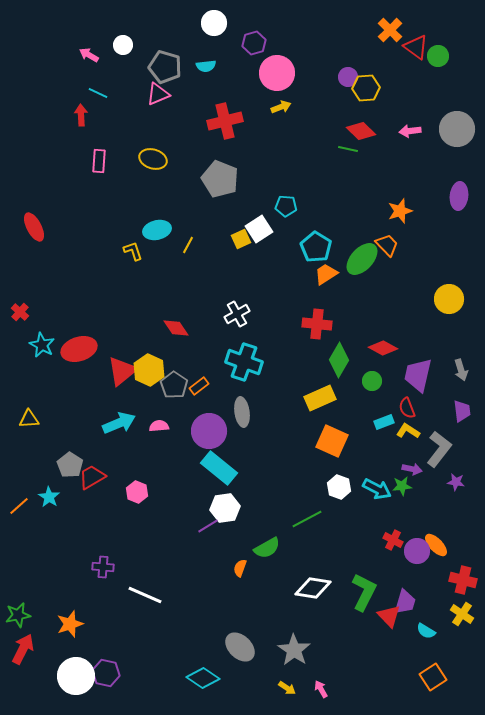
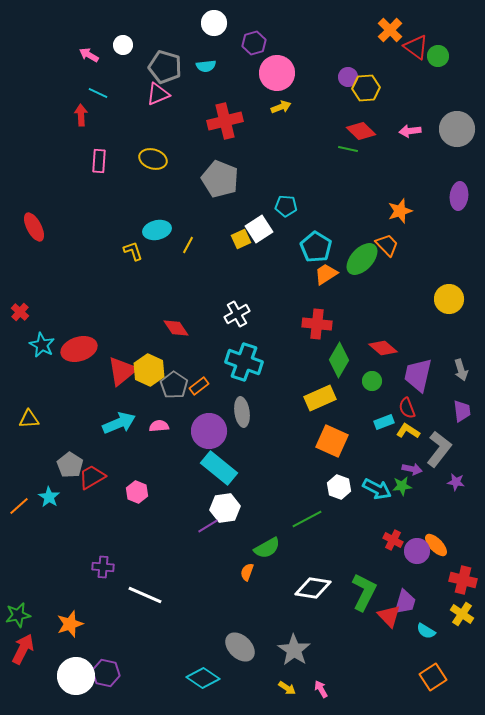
red diamond at (383, 348): rotated 12 degrees clockwise
orange semicircle at (240, 568): moved 7 px right, 4 px down
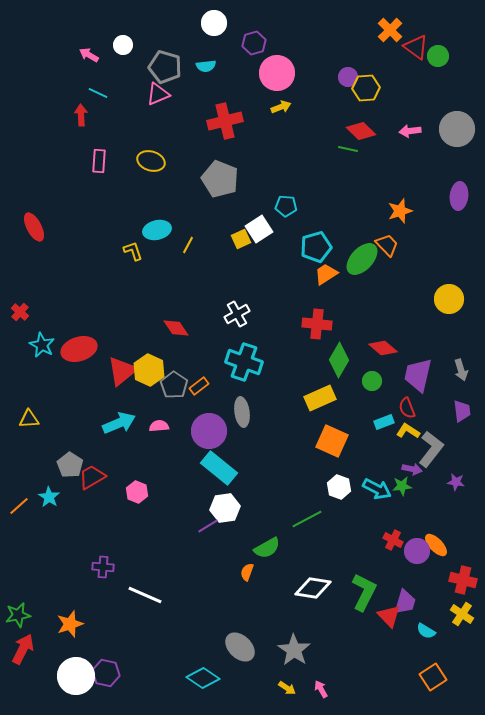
yellow ellipse at (153, 159): moved 2 px left, 2 px down
cyan pentagon at (316, 247): rotated 24 degrees clockwise
gray L-shape at (439, 449): moved 8 px left
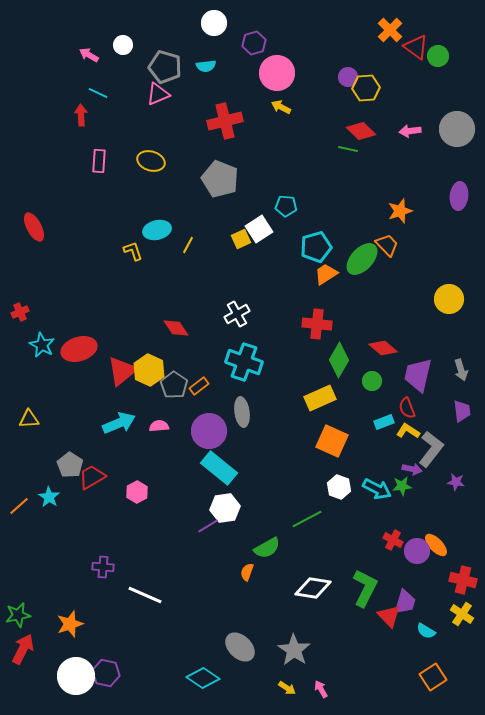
yellow arrow at (281, 107): rotated 132 degrees counterclockwise
red cross at (20, 312): rotated 24 degrees clockwise
pink hexagon at (137, 492): rotated 10 degrees clockwise
green L-shape at (364, 592): moved 1 px right, 4 px up
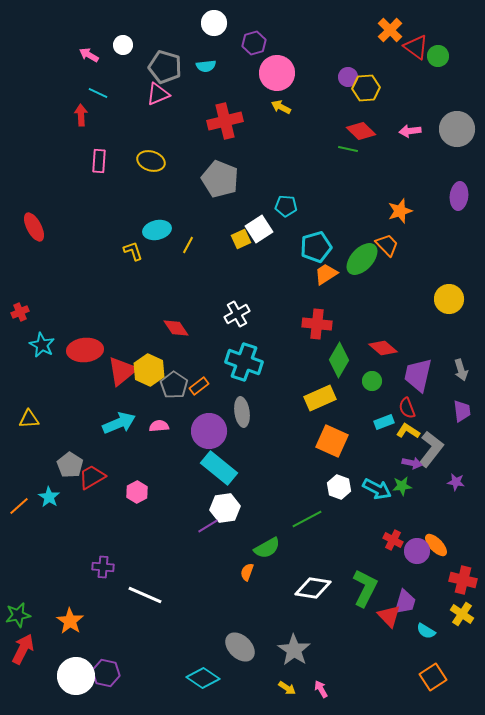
red ellipse at (79, 349): moved 6 px right, 1 px down; rotated 12 degrees clockwise
purple arrow at (412, 469): moved 6 px up
orange star at (70, 624): moved 3 px up; rotated 20 degrees counterclockwise
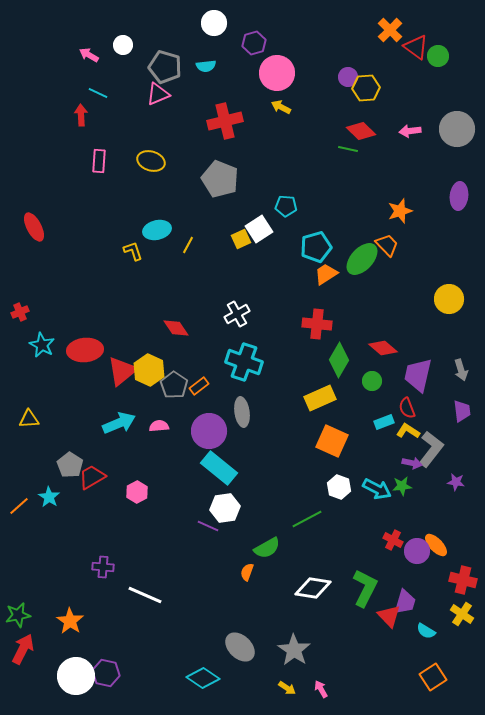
purple line at (208, 526): rotated 55 degrees clockwise
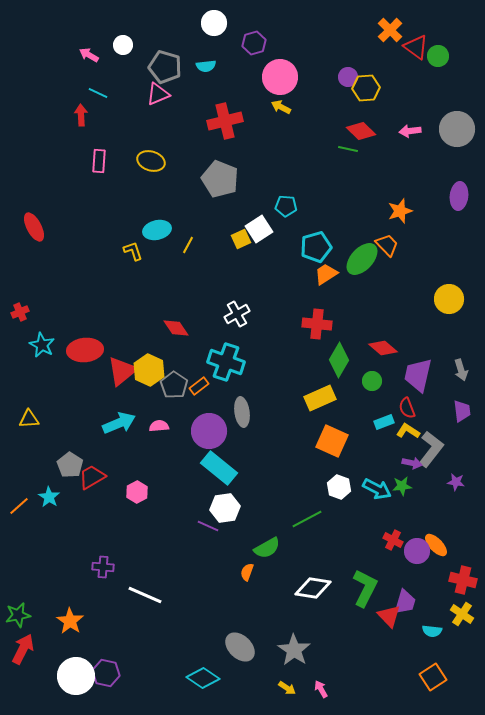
pink circle at (277, 73): moved 3 px right, 4 px down
cyan cross at (244, 362): moved 18 px left
cyan semicircle at (426, 631): moved 6 px right; rotated 24 degrees counterclockwise
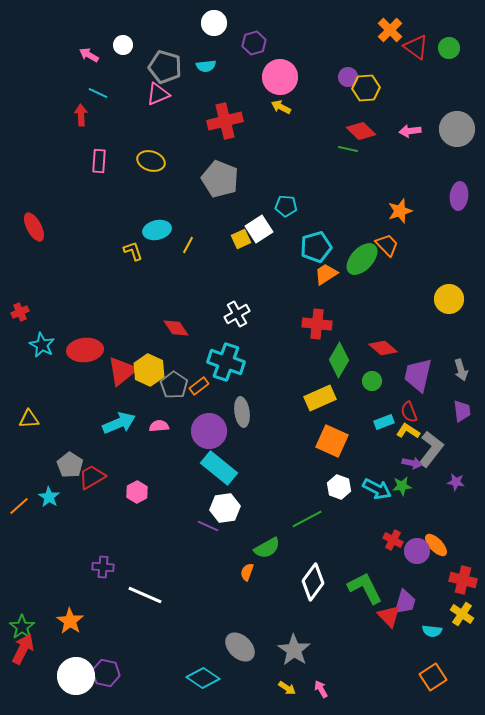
green circle at (438, 56): moved 11 px right, 8 px up
red semicircle at (407, 408): moved 2 px right, 4 px down
white diamond at (313, 588): moved 6 px up; rotated 63 degrees counterclockwise
green L-shape at (365, 588): rotated 54 degrees counterclockwise
green star at (18, 615): moved 4 px right, 12 px down; rotated 25 degrees counterclockwise
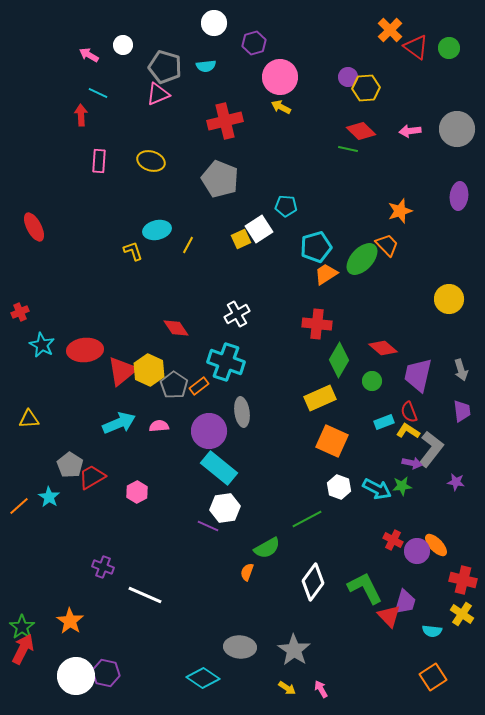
purple cross at (103, 567): rotated 15 degrees clockwise
gray ellipse at (240, 647): rotated 40 degrees counterclockwise
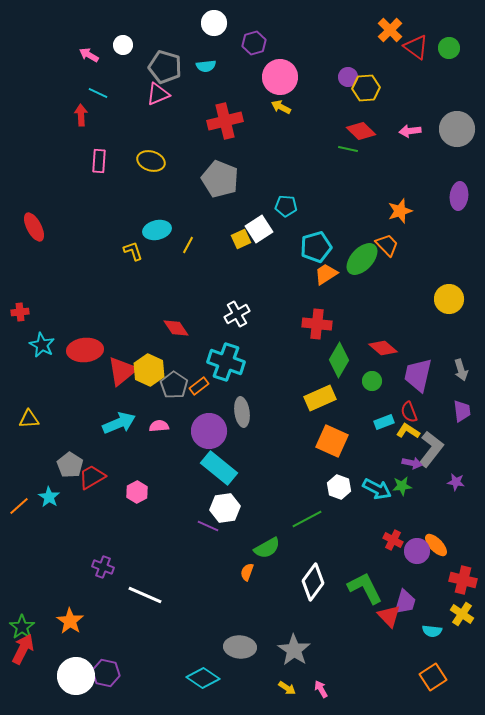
red cross at (20, 312): rotated 18 degrees clockwise
